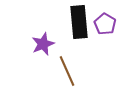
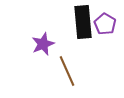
black rectangle: moved 4 px right
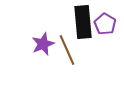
brown line: moved 21 px up
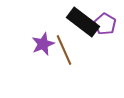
black rectangle: rotated 48 degrees counterclockwise
brown line: moved 3 px left
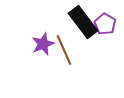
black rectangle: rotated 16 degrees clockwise
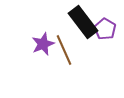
purple pentagon: moved 5 px down
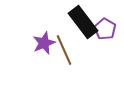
purple star: moved 1 px right, 1 px up
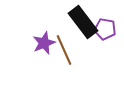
purple pentagon: rotated 20 degrees counterclockwise
